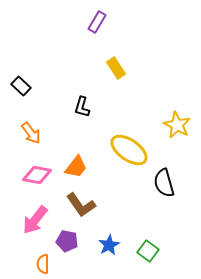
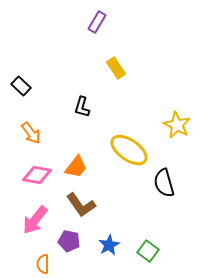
purple pentagon: moved 2 px right
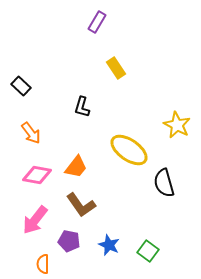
blue star: rotated 20 degrees counterclockwise
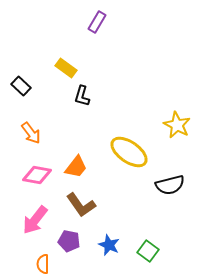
yellow rectangle: moved 50 px left; rotated 20 degrees counterclockwise
black L-shape: moved 11 px up
yellow ellipse: moved 2 px down
black semicircle: moved 6 px right, 2 px down; rotated 88 degrees counterclockwise
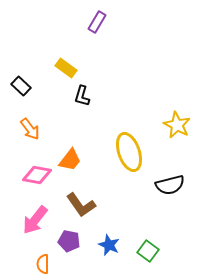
orange arrow: moved 1 px left, 4 px up
yellow ellipse: rotated 36 degrees clockwise
orange trapezoid: moved 6 px left, 7 px up
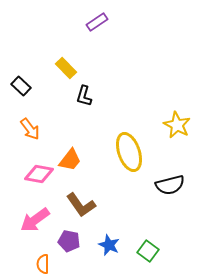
purple rectangle: rotated 25 degrees clockwise
yellow rectangle: rotated 10 degrees clockwise
black L-shape: moved 2 px right
pink diamond: moved 2 px right, 1 px up
pink arrow: rotated 16 degrees clockwise
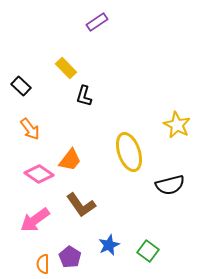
pink diamond: rotated 24 degrees clockwise
purple pentagon: moved 1 px right, 16 px down; rotated 20 degrees clockwise
blue star: rotated 25 degrees clockwise
